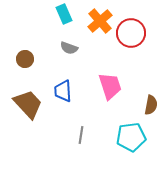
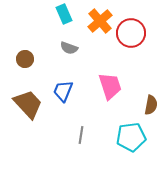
blue trapezoid: rotated 25 degrees clockwise
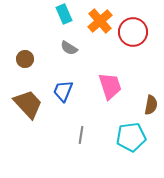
red circle: moved 2 px right, 1 px up
gray semicircle: rotated 12 degrees clockwise
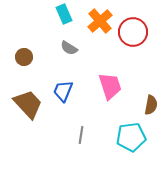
brown circle: moved 1 px left, 2 px up
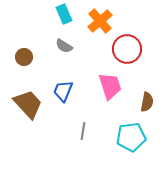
red circle: moved 6 px left, 17 px down
gray semicircle: moved 5 px left, 2 px up
brown semicircle: moved 4 px left, 3 px up
gray line: moved 2 px right, 4 px up
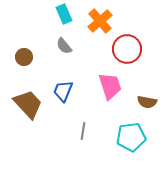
gray semicircle: rotated 18 degrees clockwise
brown semicircle: rotated 90 degrees clockwise
